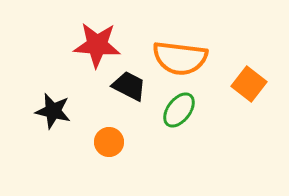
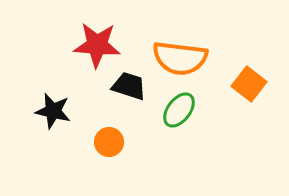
black trapezoid: rotated 9 degrees counterclockwise
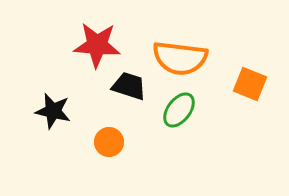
orange square: moved 1 px right; rotated 16 degrees counterclockwise
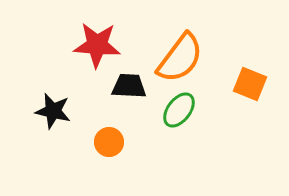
orange semicircle: rotated 60 degrees counterclockwise
black trapezoid: rotated 15 degrees counterclockwise
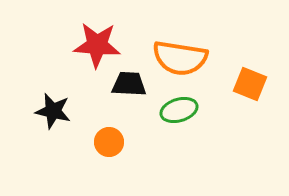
orange semicircle: rotated 62 degrees clockwise
black trapezoid: moved 2 px up
green ellipse: rotated 36 degrees clockwise
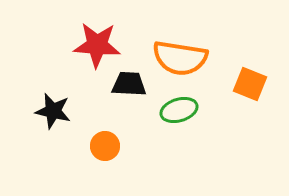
orange circle: moved 4 px left, 4 px down
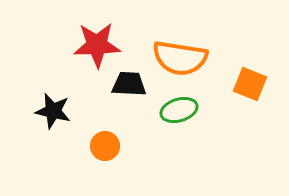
red star: rotated 6 degrees counterclockwise
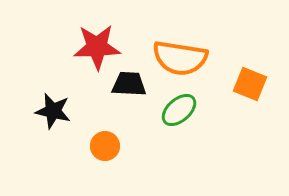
red star: moved 2 px down
green ellipse: rotated 24 degrees counterclockwise
